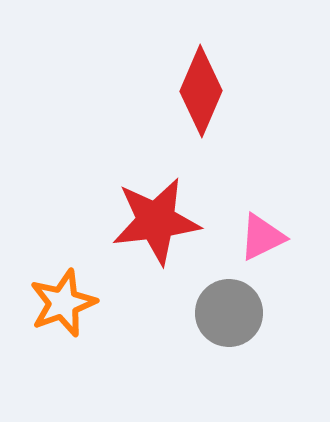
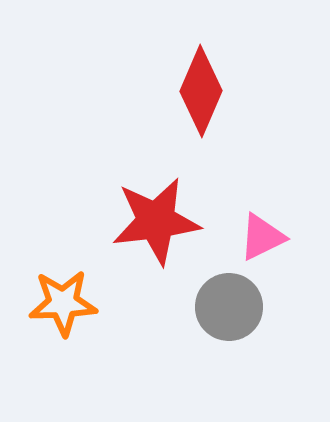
orange star: rotated 18 degrees clockwise
gray circle: moved 6 px up
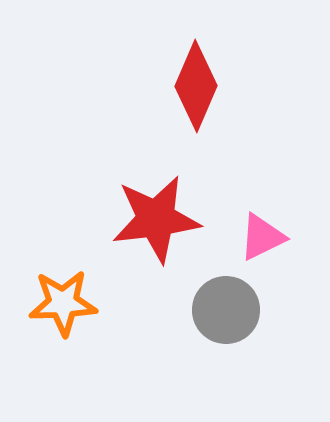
red diamond: moved 5 px left, 5 px up
red star: moved 2 px up
gray circle: moved 3 px left, 3 px down
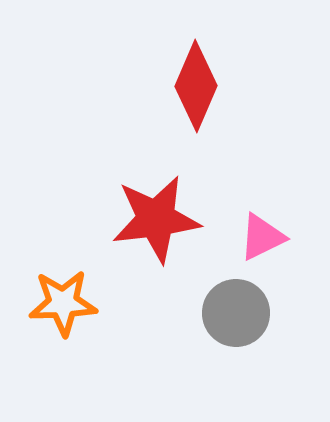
gray circle: moved 10 px right, 3 px down
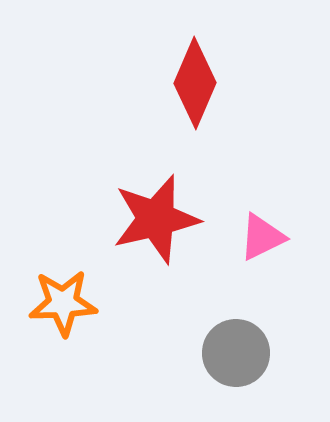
red diamond: moved 1 px left, 3 px up
red star: rotated 6 degrees counterclockwise
gray circle: moved 40 px down
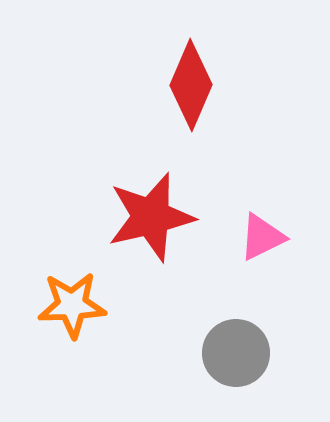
red diamond: moved 4 px left, 2 px down
red star: moved 5 px left, 2 px up
orange star: moved 9 px right, 2 px down
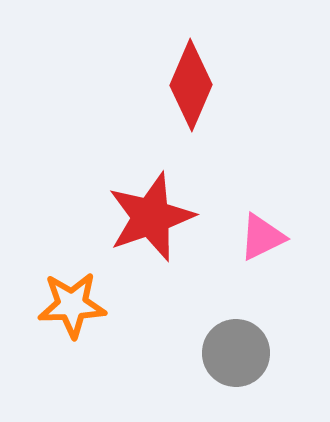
red star: rotated 6 degrees counterclockwise
